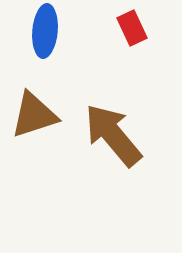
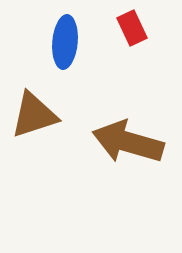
blue ellipse: moved 20 px right, 11 px down
brown arrow: moved 15 px right, 7 px down; rotated 34 degrees counterclockwise
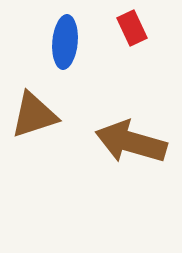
brown arrow: moved 3 px right
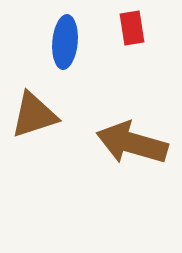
red rectangle: rotated 16 degrees clockwise
brown arrow: moved 1 px right, 1 px down
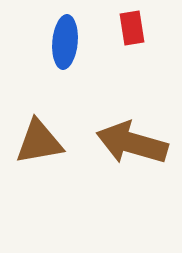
brown triangle: moved 5 px right, 27 px down; rotated 8 degrees clockwise
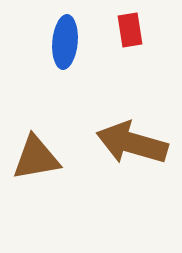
red rectangle: moved 2 px left, 2 px down
brown triangle: moved 3 px left, 16 px down
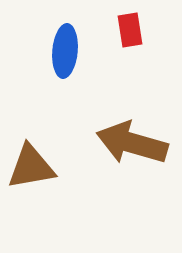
blue ellipse: moved 9 px down
brown triangle: moved 5 px left, 9 px down
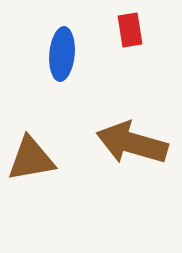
blue ellipse: moved 3 px left, 3 px down
brown triangle: moved 8 px up
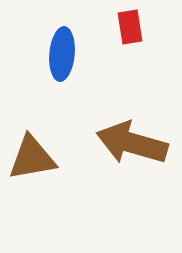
red rectangle: moved 3 px up
brown triangle: moved 1 px right, 1 px up
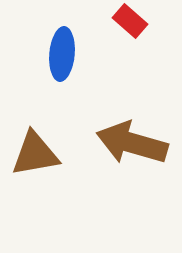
red rectangle: moved 6 px up; rotated 40 degrees counterclockwise
brown triangle: moved 3 px right, 4 px up
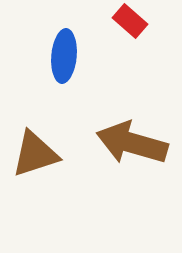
blue ellipse: moved 2 px right, 2 px down
brown triangle: rotated 8 degrees counterclockwise
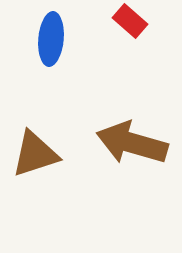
blue ellipse: moved 13 px left, 17 px up
